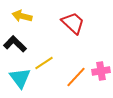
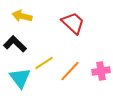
orange line: moved 6 px left, 6 px up
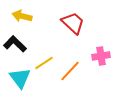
pink cross: moved 15 px up
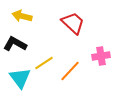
black L-shape: rotated 15 degrees counterclockwise
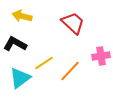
cyan triangle: rotated 30 degrees clockwise
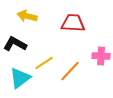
yellow arrow: moved 5 px right
red trapezoid: rotated 40 degrees counterclockwise
pink cross: rotated 12 degrees clockwise
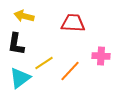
yellow arrow: moved 3 px left
black L-shape: moved 1 px right; rotated 110 degrees counterclockwise
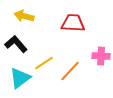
black L-shape: rotated 130 degrees clockwise
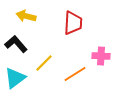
yellow arrow: moved 2 px right
red trapezoid: rotated 90 degrees clockwise
yellow line: rotated 12 degrees counterclockwise
orange line: moved 5 px right, 3 px down; rotated 15 degrees clockwise
cyan triangle: moved 5 px left
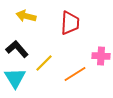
red trapezoid: moved 3 px left
black L-shape: moved 1 px right, 5 px down
cyan triangle: rotated 25 degrees counterclockwise
